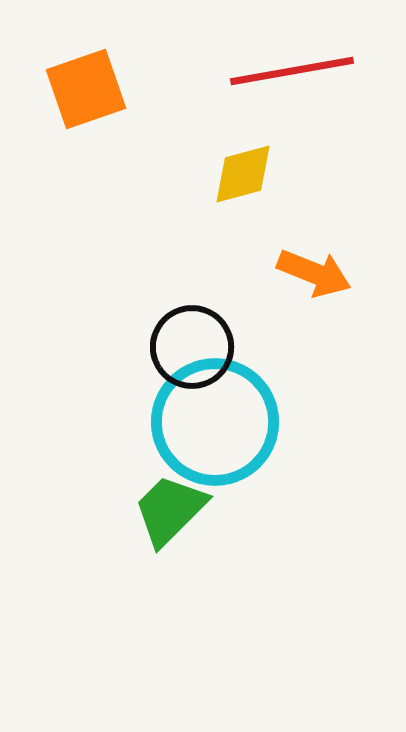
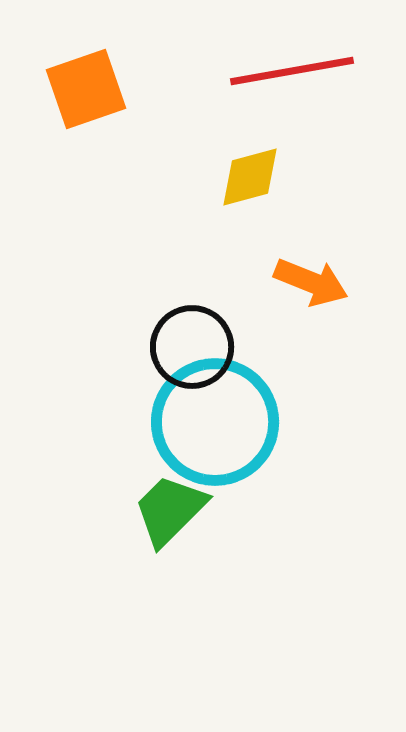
yellow diamond: moved 7 px right, 3 px down
orange arrow: moved 3 px left, 9 px down
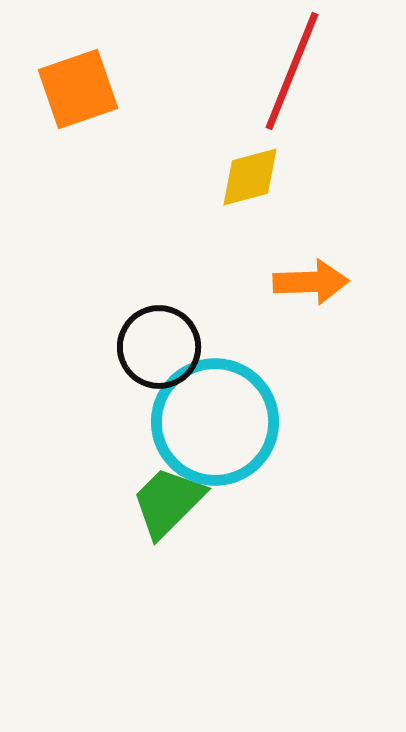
red line: rotated 58 degrees counterclockwise
orange square: moved 8 px left
orange arrow: rotated 24 degrees counterclockwise
black circle: moved 33 px left
green trapezoid: moved 2 px left, 8 px up
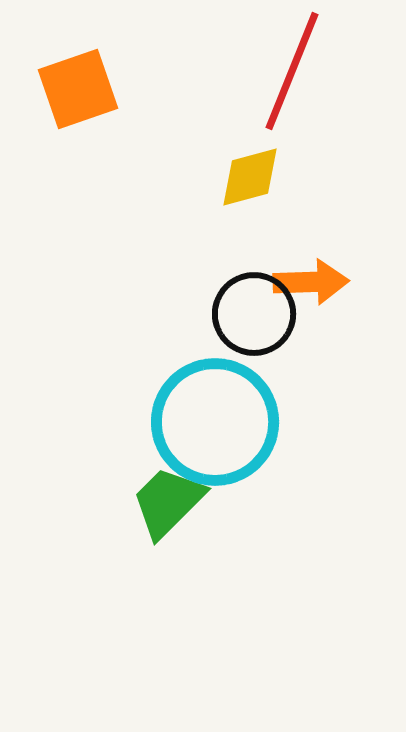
black circle: moved 95 px right, 33 px up
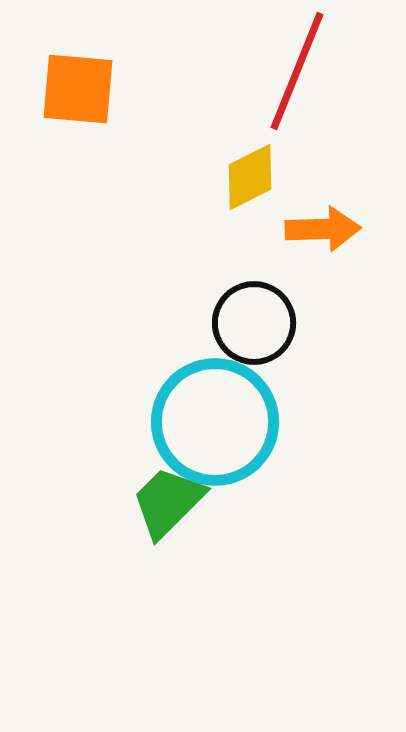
red line: moved 5 px right
orange square: rotated 24 degrees clockwise
yellow diamond: rotated 12 degrees counterclockwise
orange arrow: moved 12 px right, 53 px up
black circle: moved 9 px down
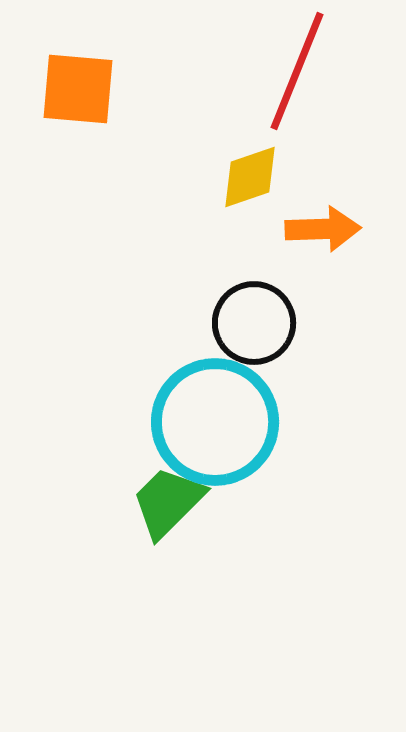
yellow diamond: rotated 8 degrees clockwise
